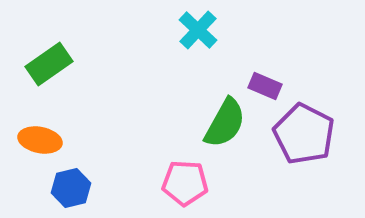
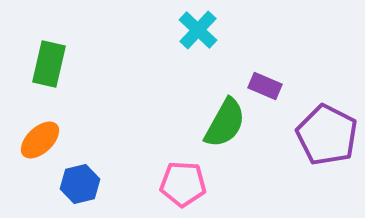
green rectangle: rotated 42 degrees counterclockwise
purple pentagon: moved 23 px right, 1 px down
orange ellipse: rotated 54 degrees counterclockwise
pink pentagon: moved 2 px left, 1 px down
blue hexagon: moved 9 px right, 4 px up
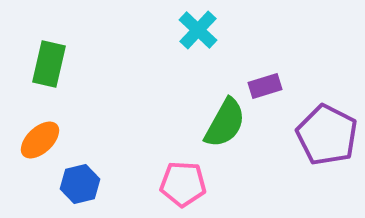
purple rectangle: rotated 40 degrees counterclockwise
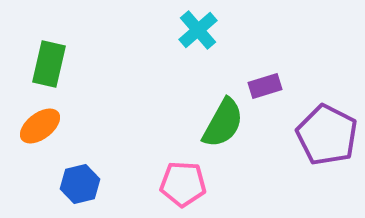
cyan cross: rotated 6 degrees clockwise
green semicircle: moved 2 px left
orange ellipse: moved 14 px up; rotated 6 degrees clockwise
